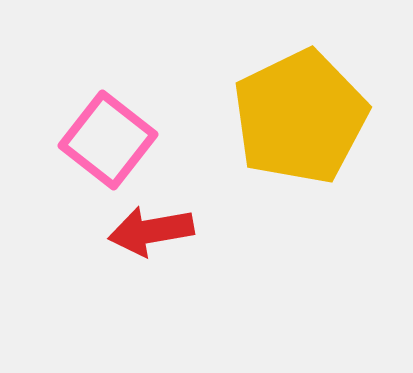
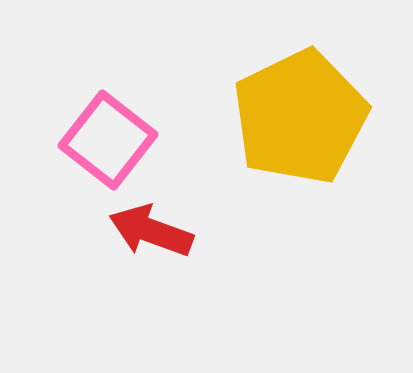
red arrow: rotated 30 degrees clockwise
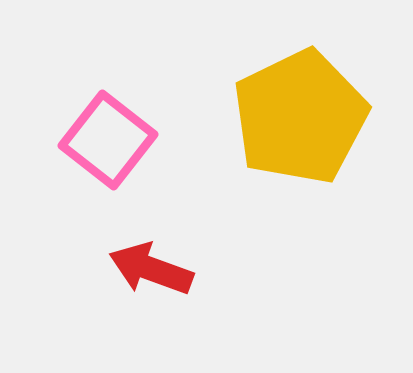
red arrow: moved 38 px down
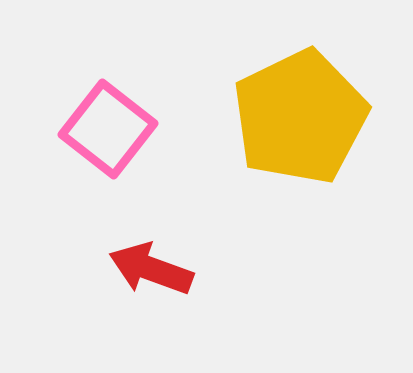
pink square: moved 11 px up
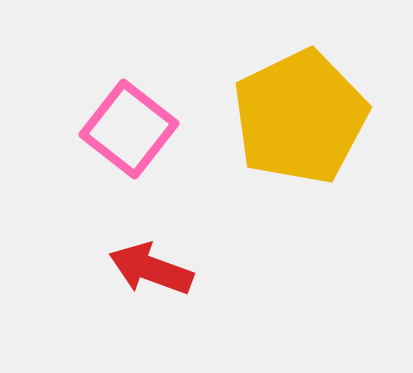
pink square: moved 21 px right
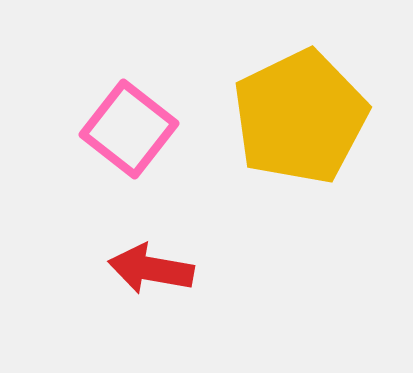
red arrow: rotated 10 degrees counterclockwise
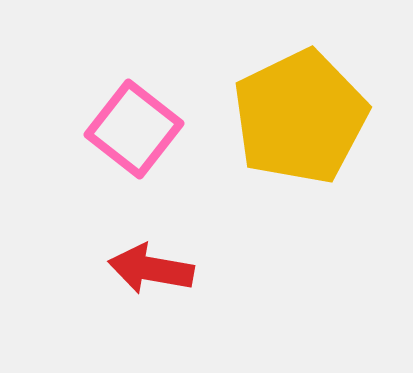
pink square: moved 5 px right
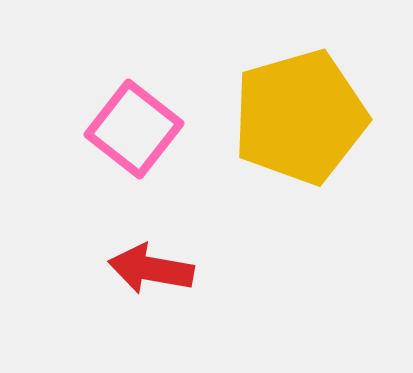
yellow pentagon: rotated 10 degrees clockwise
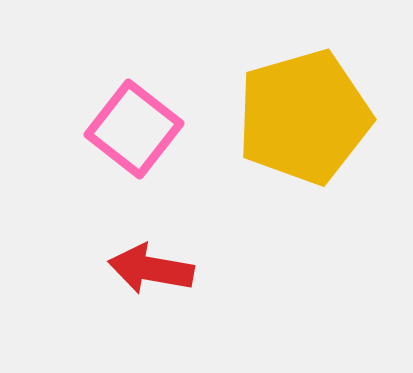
yellow pentagon: moved 4 px right
